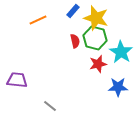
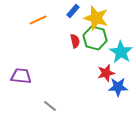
red star: moved 8 px right, 9 px down
purple trapezoid: moved 4 px right, 4 px up
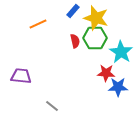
orange line: moved 4 px down
green hexagon: rotated 15 degrees counterclockwise
red star: rotated 18 degrees clockwise
gray line: moved 2 px right
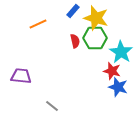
red star: moved 6 px right, 2 px up; rotated 12 degrees clockwise
blue star: rotated 18 degrees clockwise
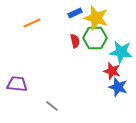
blue rectangle: moved 2 px right, 2 px down; rotated 24 degrees clockwise
orange line: moved 6 px left, 1 px up
cyan star: rotated 25 degrees counterclockwise
purple trapezoid: moved 4 px left, 8 px down
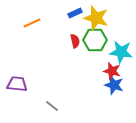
green hexagon: moved 2 px down
blue star: moved 4 px left, 2 px up
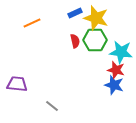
red star: moved 4 px right, 1 px up
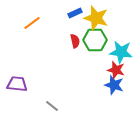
orange line: rotated 12 degrees counterclockwise
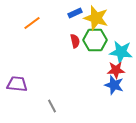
red star: rotated 18 degrees counterclockwise
gray line: rotated 24 degrees clockwise
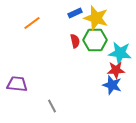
cyan star: moved 1 px left, 1 px down
blue star: moved 2 px left
